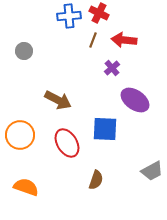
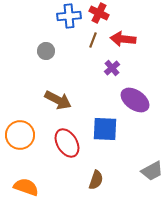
red arrow: moved 1 px left, 1 px up
gray circle: moved 22 px right
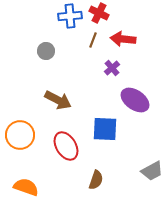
blue cross: moved 1 px right
red ellipse: moved 1 px left, 3 px down
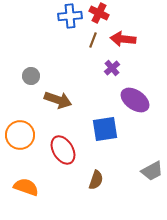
gray circle: moved 15 px left, 25 px down
brown arrow: rotated 8 degrees counterclockwise
blue square: rotated 12 degrees counterclockwise
red ellipse: moved 3 px left, 4 px down
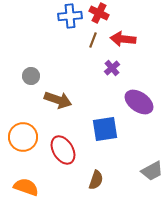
purple ellipse: moved 4 px right, 2 px down
orange circle: moved 3 px right, 2 px down
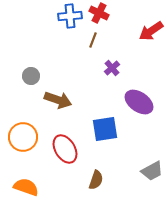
red arrow: moved 28 px right, 8 px up; rotated 40 degrees counterclockwise
red ellipse: moved 2 px right, 1 px up
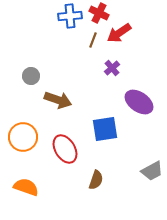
red arrow: moved 32 px left, 2 px down
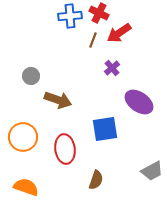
red ellipse: rotated 24 degrees clockwise
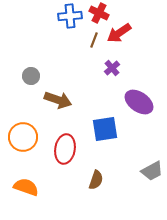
brown line: moved 1 px right
red ellipse: rotated 16 degrees clockwise
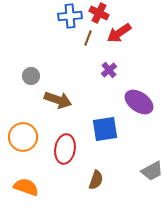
brown line: moved 6 px left, 2 px up
purple cross: moved 3 px left, 2 px down
